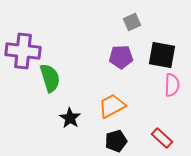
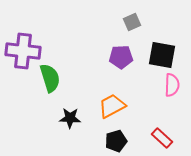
black star: rotated 30 degrees counterclockwise
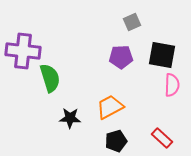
orange trapezoid: moved 2 px left, 1 px down
